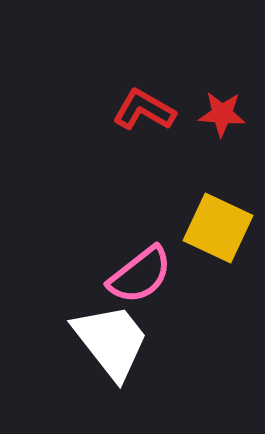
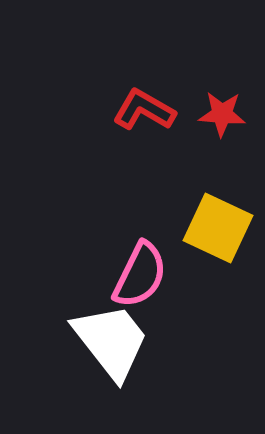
pink semicircle: rotated 26 degrees counterclockwise
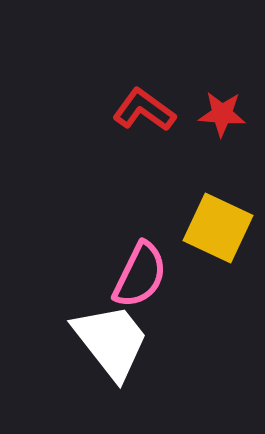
red L-shape: rotated 6 degrees clockwise
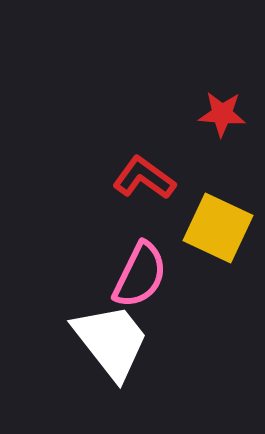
red L-shape: moved 68 px down
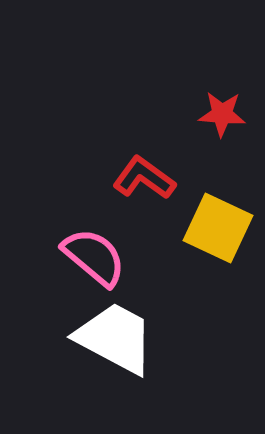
pink semicircle: moved 46 px left, 18 px up; rotated 76 degrees counterclockwise
white trapezoid: moved 4 px right, 3 px up; rotated 24 degrees counterclockwise
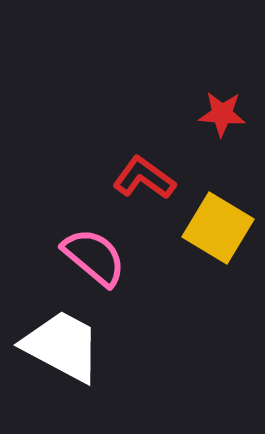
yellow square: rotated 6 degrees clockwise
white trapezoid: moved 53 px left, 8 px down
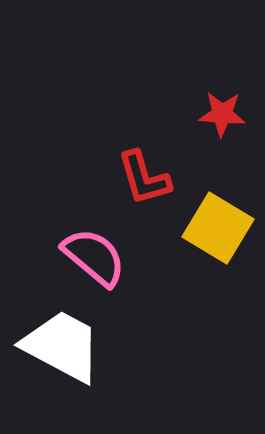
red L-shape: rotated 142 degrees counterclockwise
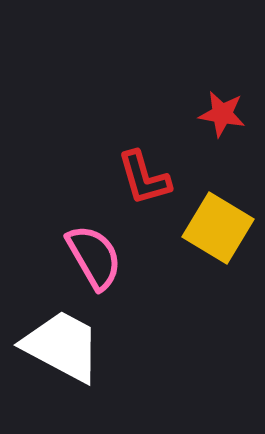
red star: rotated 6 degrees clockwise
pink semicircle: rotated 20 degrees clockwise
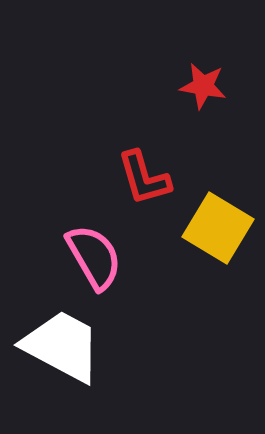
red star: moved 19 px left, 28 px up
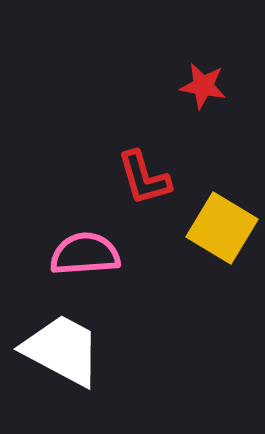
yellow square: moved 4 px right
pink semicircle: moved 9 px left, 3 px up; rotated 64 degrees counterclockwise
white trapezoid: moved 4 px down
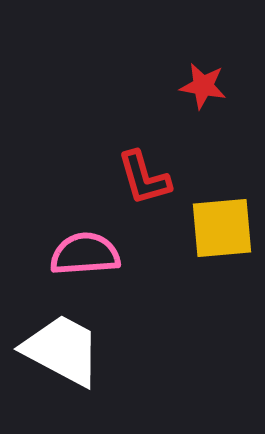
yellow square: rotated 36 degrees counterclockwise
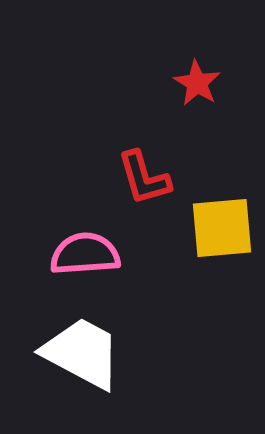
red star: moved 6 px left, 3 px up; rotated 21 degrees clockwise
white trapezoid: moved 20 px right, 3 px down
